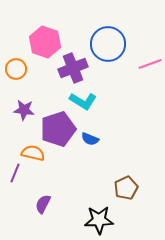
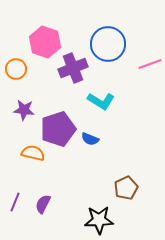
cyan L-shape: moved 18 px right
purple line: moved 29 px down
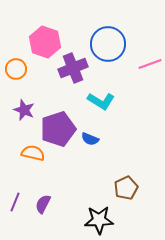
purple star: rotated 15 degrees clockwise
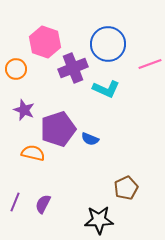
cyan L-shape: moved 5 px right, 12 px up; rotated 8 degrees counterclockwise
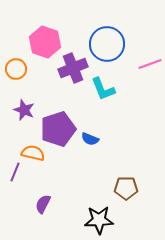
blue circle: moved 1 px left
cyan L-shape: moved 3 px left; rotated 44 degrees clockwise
brown pentagon: rotated 25 degrees clockwise
purple line: moved 30 px up
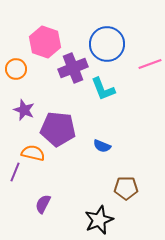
purple pentagon: rotated 24 degrees clockwise
blue semicircle: moved 12 px right, 7 px down
black star: rotated 20 degrees counterclockwise
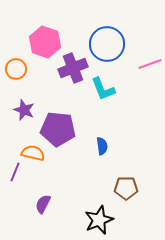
blue semicircle: rotated 120 degrees counterclockwise
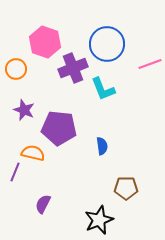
purple pentagon: moved 1 px right, 1 px up
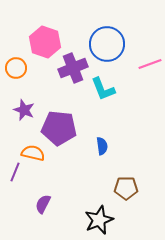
orange circle: moved 1 px up
